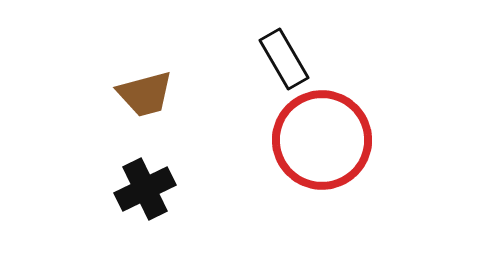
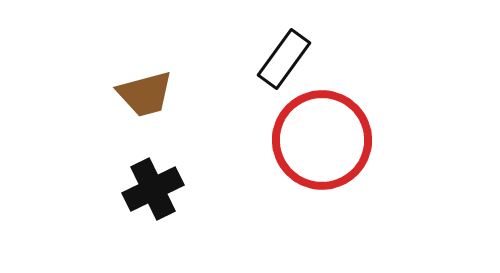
black rectangle: rotated 66 degrees clockwise
black cross: moved 8 px right
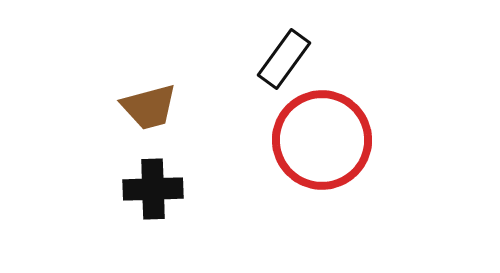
brown trapezoid: moved 4 px right, 13 px down
black cross: rotated 24 degrees clockwise
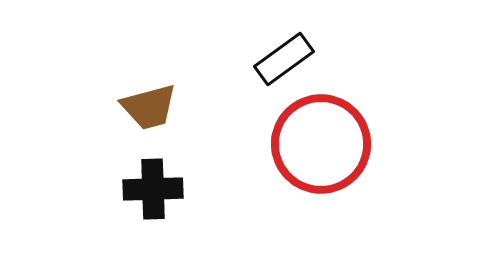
black rectangle: rotated 18 degrees clockwise
red circle: moved 1 px left, 4 px down
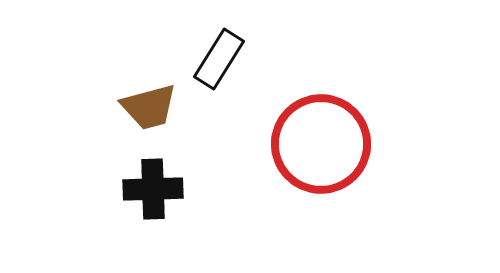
black rectangle: moved 65 px left; rotated 22 degrees counterclockwise
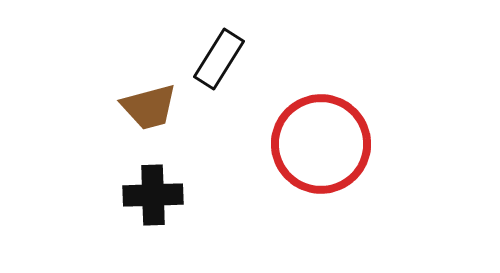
black cross: moved 6 px down
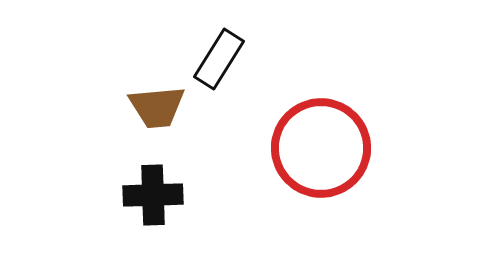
brown trapezoid: moved 8 px right; rotated 10 degrees clockwise
red circle: moved 4 px down
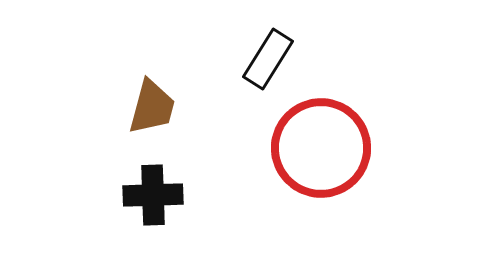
black rectangle: moved 49 px right
brown trapezoid: moved 5 px left; rotated 70 degrees counterclockwise
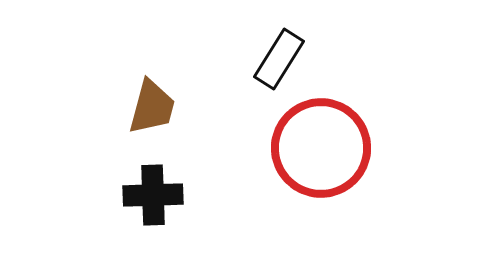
black rectangle: moved 11 px right
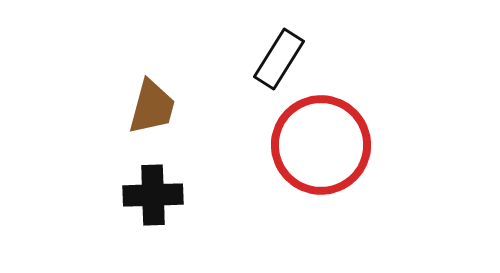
red circle: moved 3 px up
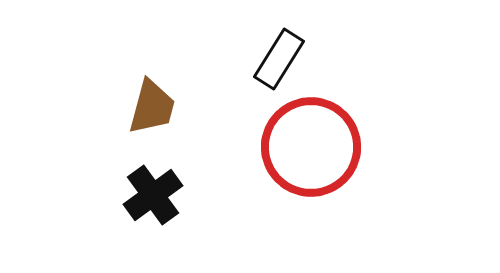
red circle: moved 10 px left, 2 px down
black cross: rotated 34 degrees counterclockwise
